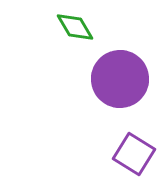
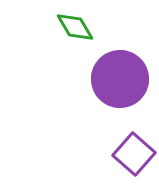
purple square: rotated 9 degrees clockwise
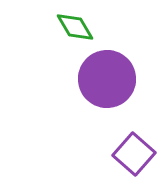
purple circle: moved 13 px left
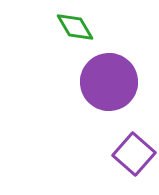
purple circle: moved 2 px right, 3 px down
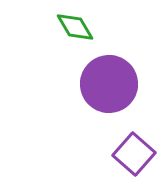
purple circle: moved 2 px down
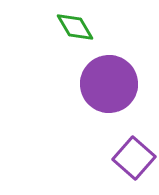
purple square: moved 4 px down
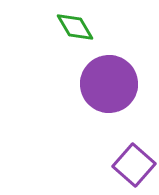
purple square: moved 7 px down
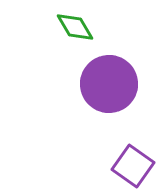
purple square: moved 1 px left, 1 px down; rotated 6 degrees counterclockwise
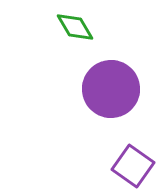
purple circle: moved 2 px right, 5 px down
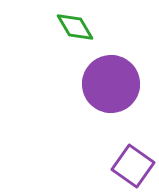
purple circle: moved 5 px up
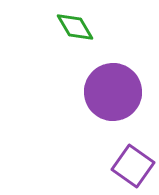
purple circle: moved 2 px right, 8 px down
